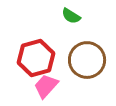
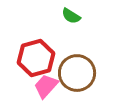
brown circle: moved 10 px left, 13 px down
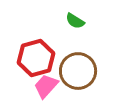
green semicircle: moved 4 px right, 5 px down
brown circle: moved 1 px right, 2 px up
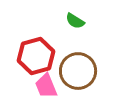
red hexagon: moved 2 px up
pink trapezoid: rotated 64 degrees counterclockwise
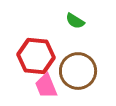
red hexagon: rotated 21 degrees clockwise
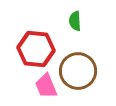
green semicircle: rotated 54 degrees clockwise
red hexagon: moved 7 px up
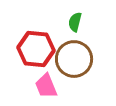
green semicircle: moved 1 px down; rotated 18 degrees clockwise
brown circle: moved 4 px left, 12 px up
